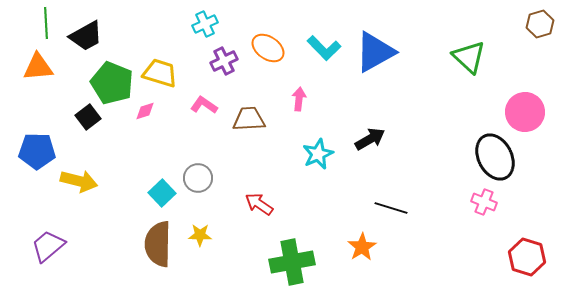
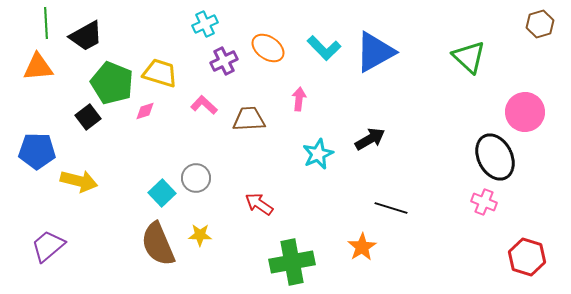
pink L-shape: rotated 8 degrees clockwise
gray circle: moved 2 px left
brown semicircle: rotated 24 degrees counterclockwise
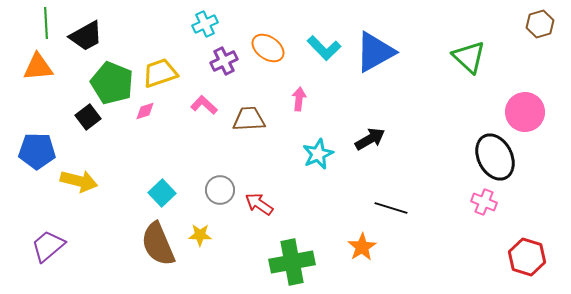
yellow trapezoid: rotated 36 degrees counterclockwise
gray circle: moved 24 px right, 12 px down
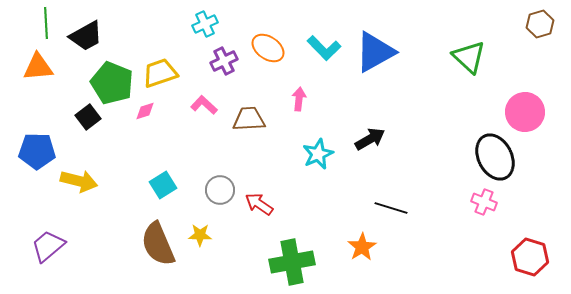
cyan square: moved 1 px right, 8 px up; rotated 12 degrees clockwise
red hexagon: moved 3 px right
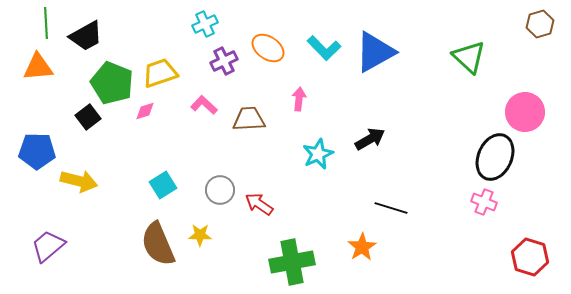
black ellipse: rotated 51 degrees clockwise
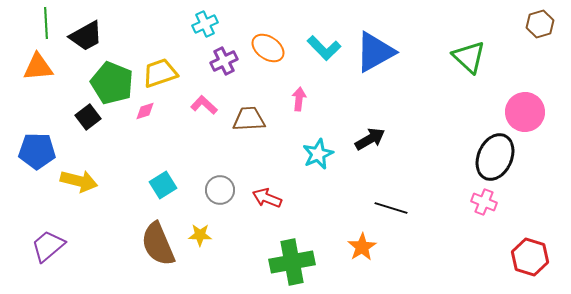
red arrow: moved 8 px right, 6 px up; rotated 12 degrees counterclockwise
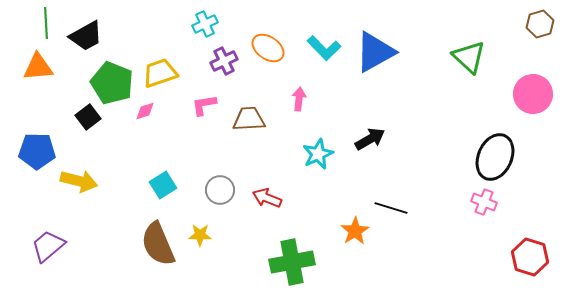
pink L-shape: rotated 52 degrees counterclockwise
pink circle: moved 8 px right, 18 px up
orange star: moved 7 px left, 16 px up
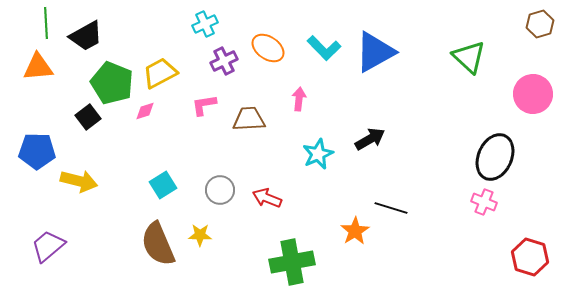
yellow trapezoid: rotated 9 degrees counterclockwise
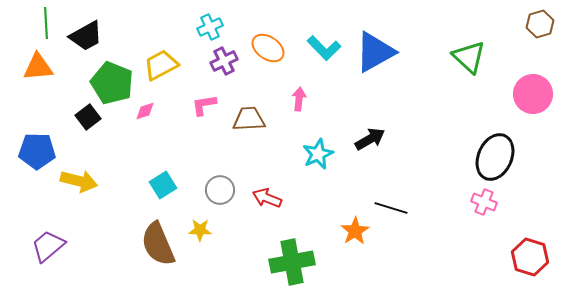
cyan cross: moved 5 px right, 3 px down
yellow trapezoid: moved 1 px right, 8 px up
yellow star: moved 5 px up
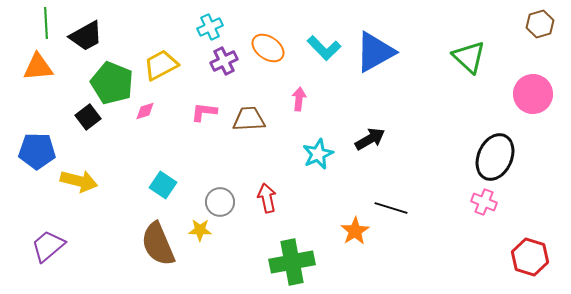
pink L-shape: moved 7 px down; rotated 16 degrees clockwise
cyan square: rotated 24 degrees counterclockwise
gray circle: moved 12 px down
red arrow: rotated 56 degrees clockwise
